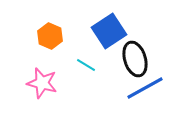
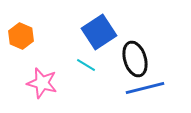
blue square: moved 10 px left, 1 px down
orange hexagon: moved 29 px left
blue line: rotated 15 degrees clockwise
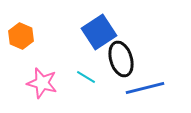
black ellipse: moved 14 px left
cyan line: moved 12 px down
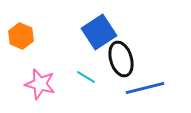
pink star: moved 2 px left, 1 px down
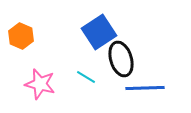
blue line: rotated 12 degrees clockwise
